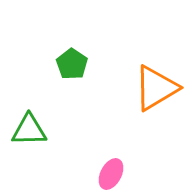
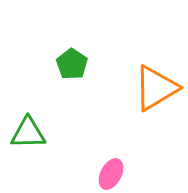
green triangle: moved 1 px left, 3 px down
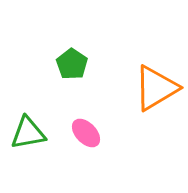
green triangle: rotated 9 degrees counterclockwise
pink ellipse: moved 25 px left, 41 px up; rotated 72 degrees counterclockwise
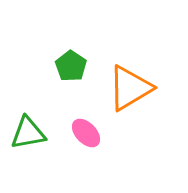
green pentagon: moved 1 px left, 2 px down
orange triangle: moved 26 px left
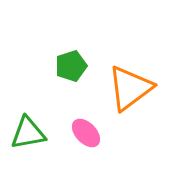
green pentagon: rotated 20 degrees clockwise
orange triangle: rotated 6 degrees counterclockwise
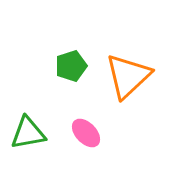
orange triangle: moved 2 px left, 12 px up; rotated 6 degrees counterclockwise
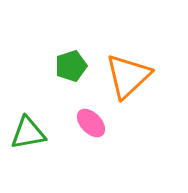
pink ellipse: moved 5 px right, 10 px up
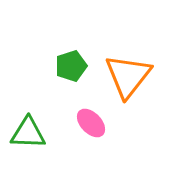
orange triangle: rotated 9 degrees counterclockwise
green triangle: rotated 12 degrees clockwise
